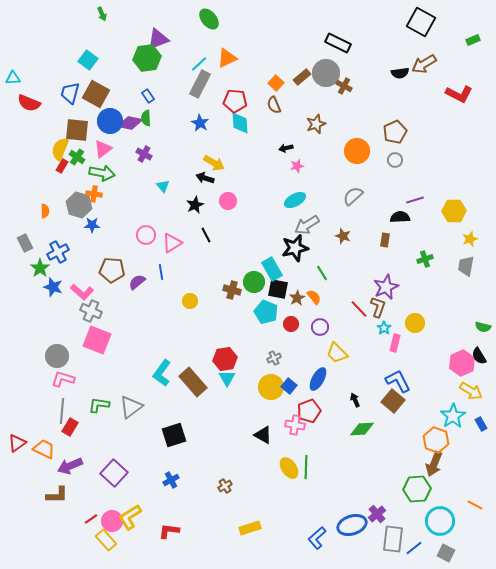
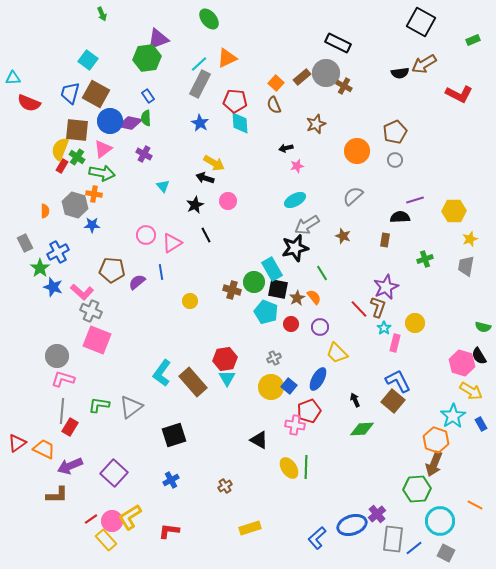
gray hexagon at (79, 205): moved 4 px left
pink hexagon at (462, 363): rotated 20 degrees counterclockwise
black triangle at (263, 435): moved 4 px left, 5 px down
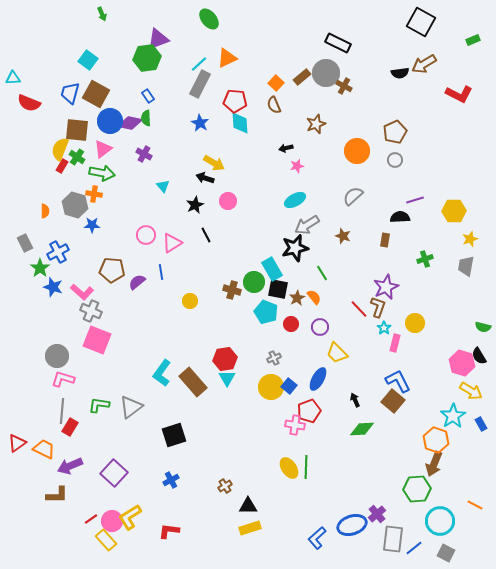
black triangle at (259, 440): moved 11 px left, 66 px down; rotated 30 degrees counterclockwise
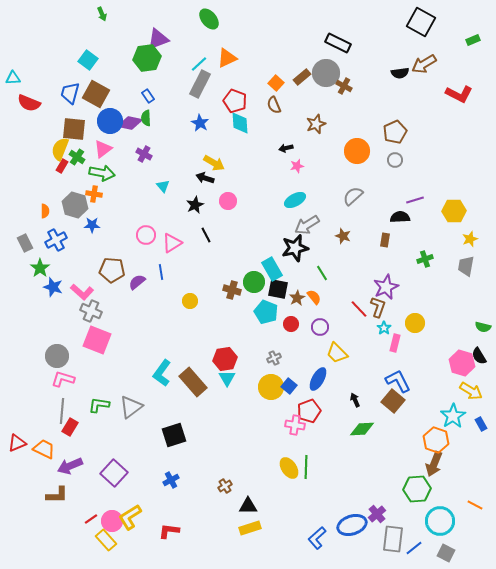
red pentagon at (235, 101): rotated 15 degrees clockwise
brown square at (77, 130): moved 3 px left, 1 px up
blue cross at (58, 252): moved 2 px left, 12 px up
red triangle at (17, 443): rotated 12 degrees clockwise
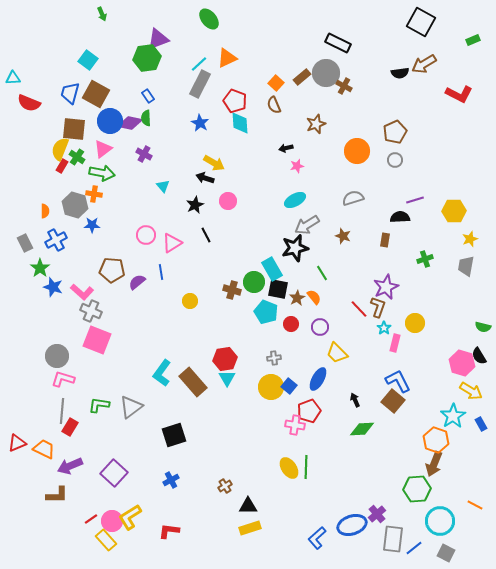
gray semicircle at (353, 196): moved 2 px down; rotated 25 degrees clockwise
gray cross at (274, 358): rotated 16 degrees clockwise
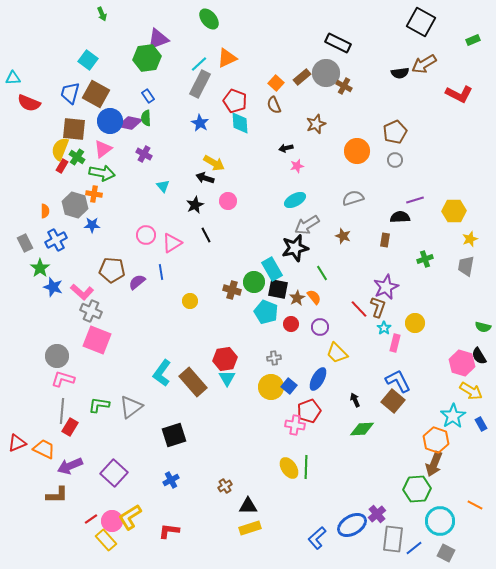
blue ellipse at (352, 525): rotated 12 degrees counterclockwise
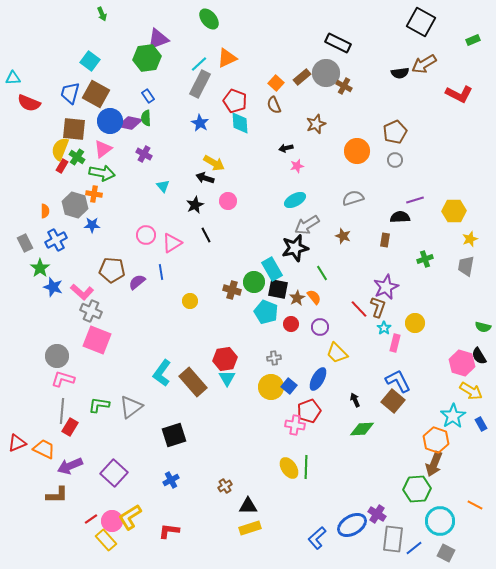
cyan square at (88, 60): moved 2 px right, 1 px down
purple cross at (377, 514): rotated 18 degrees counterclockwise
